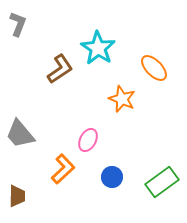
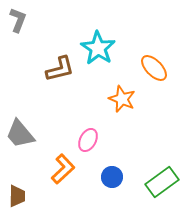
gray L-shape: moved 4 px up
brown L-shape: rotated 20 degrees clockwise
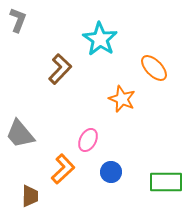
cyan star: moved 2 px right, 9 px up
brown L-shape: rotated 32 degrees counterclockwise
blue circle: moved 1 px left, 5 px up
green rectangle: moved 4 px right; rotated 36 degrees clockwise
brown trapezoid: moved 13 px right
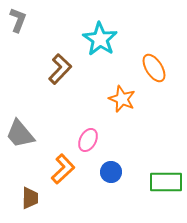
orange ellipse: rotated 12 degrees clockwise
brown trapezoid: moved 2 px down
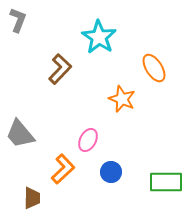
cyan star: moved 1 px left, 2 px up
brown trapezoid: moved 2 px right
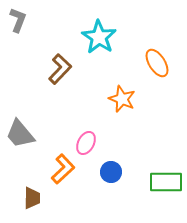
orange ellipse: moved 3 px right, 5 px up
pink ellipse: moved 2 px left, 3 px down
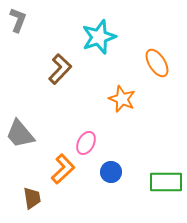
cyan star: rotated 20 degrees clockwise
brown trapezoid: rotated 10 degrees counterclockwise
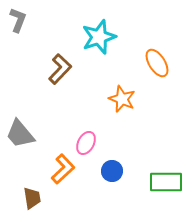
blue circle: moved 1 px right, 1 px up
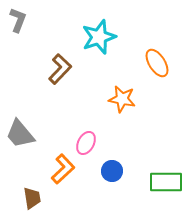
orange star: rotated 12 degrees counterclockwise
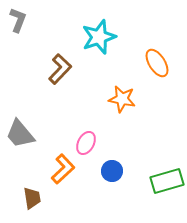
green rectangle: moved 1 px right, 1 px up; rotated 16 degrees counterclockwise
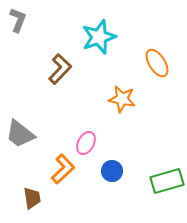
gray trapezoid: rotated 12 degrees counterclockwise
